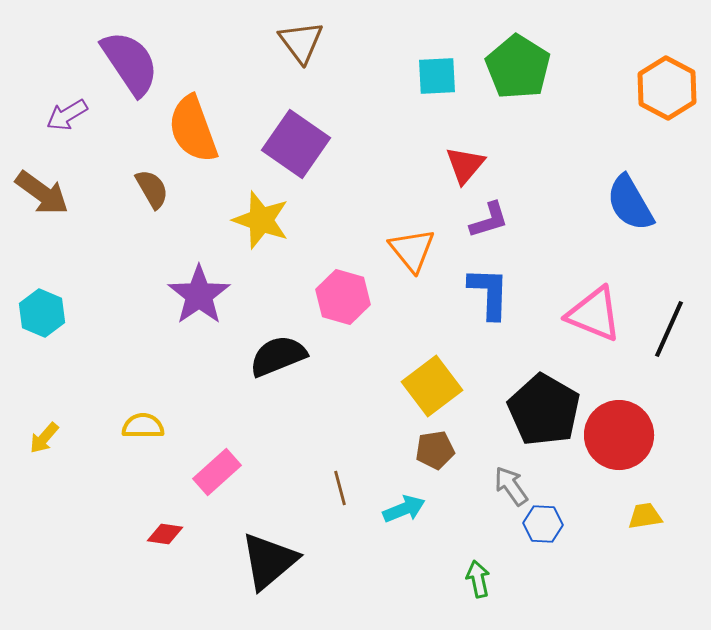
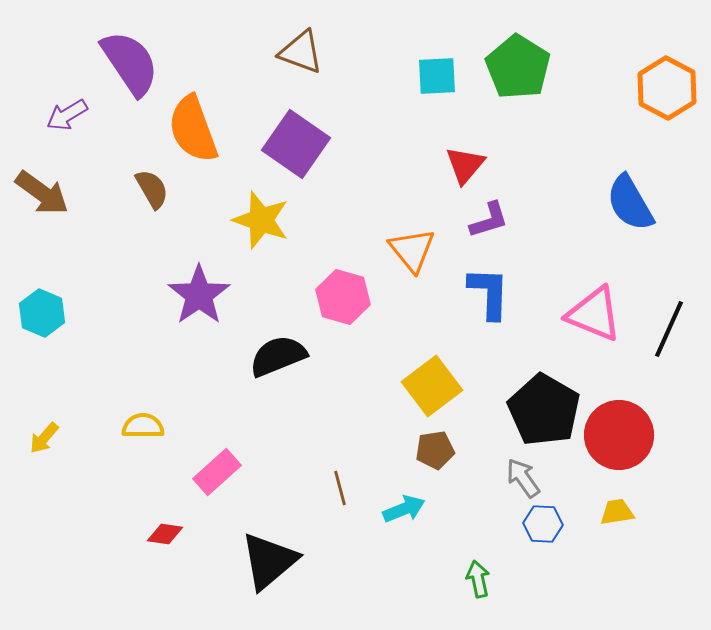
brown triangle: moved 10 px down; rotated 33 degrees counterclockwise
gray arrow: moved 12 px right, 8 px up
yellow trapezoid: moved 28 px left, 4 px up
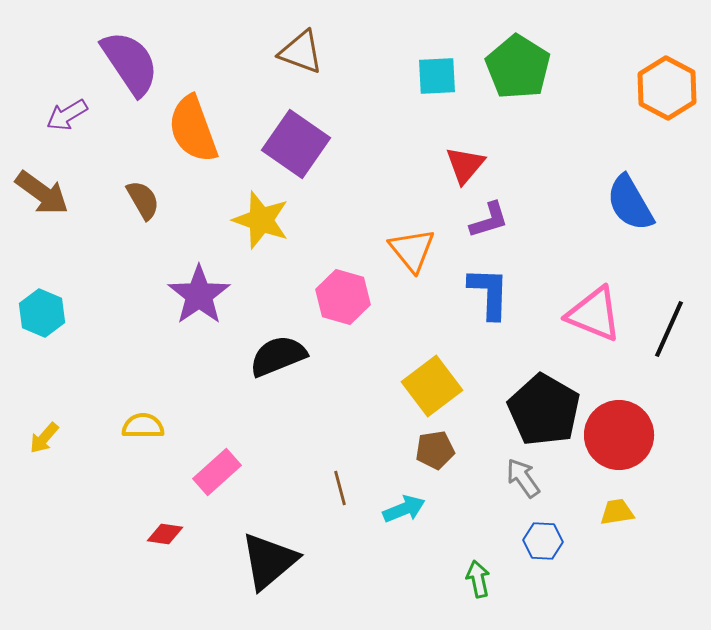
brown semicircle: moved 9 px left, 11 px down
blue hexagon: moved 17 px down
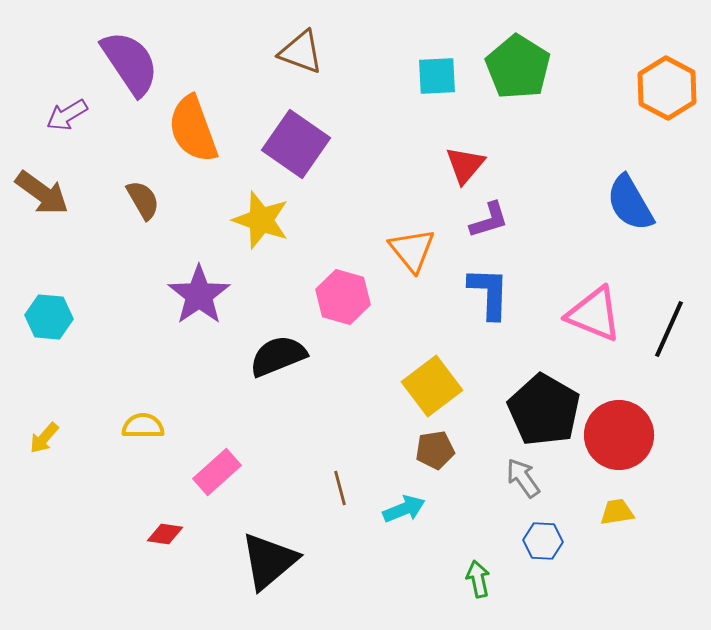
cyan hexagon: moved 7 px right, 4 px down; rotated 18 degrees counterclockwise
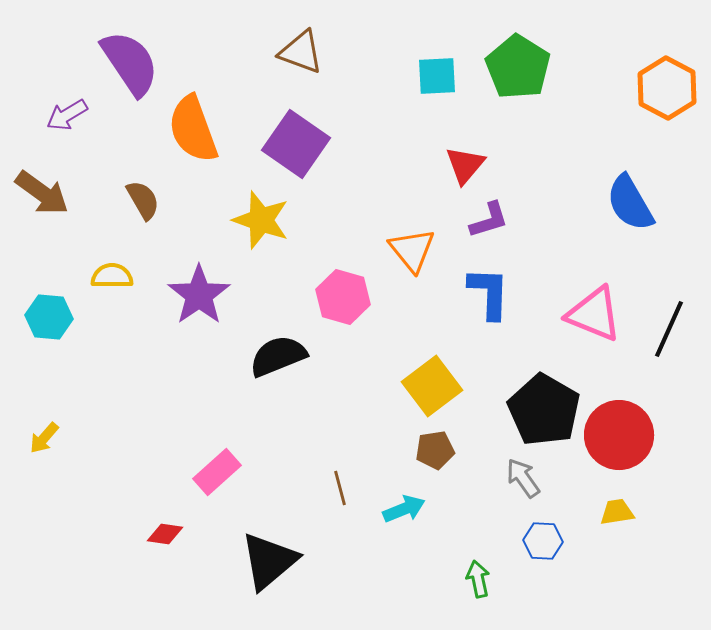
yellow semicircle: moved 31 px left, 150 px up
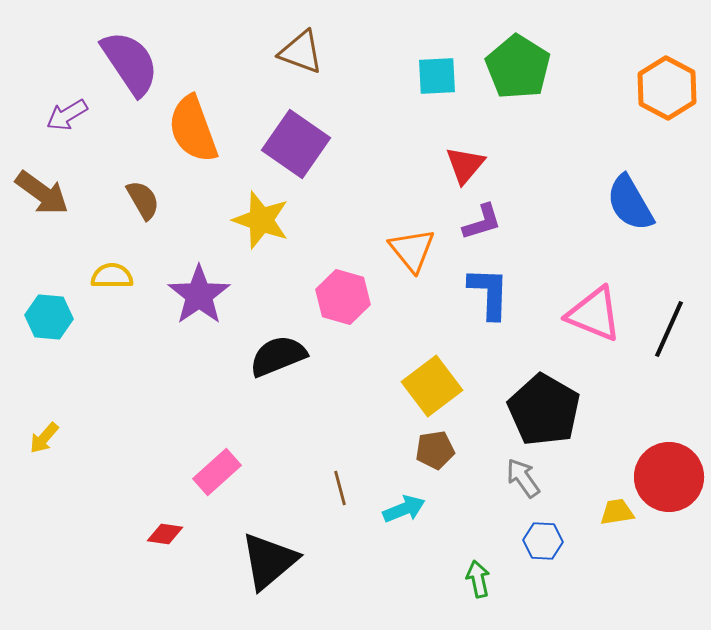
purple L-shape: moved 7 px left, 2 px down
red circle: moved 50 px right, 42 px down
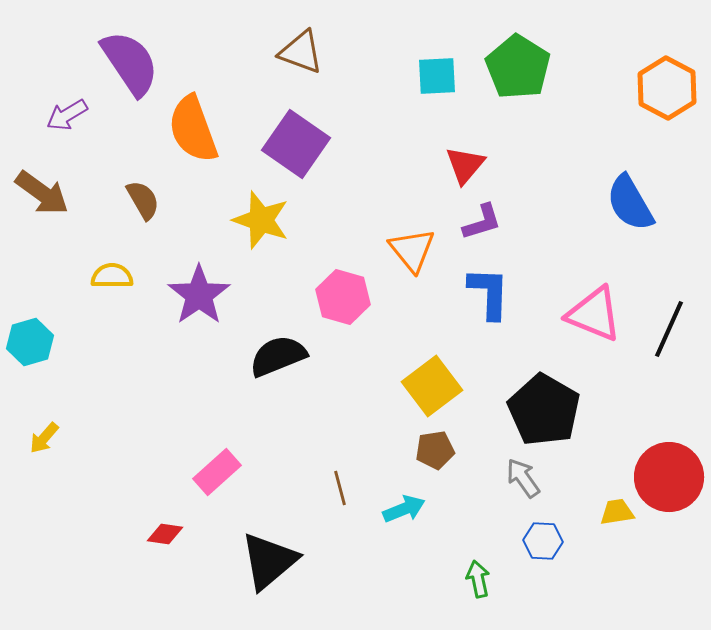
cyan hexagon: moved 19 px left, 25 px down; rotated 21 degrees counterclockwise
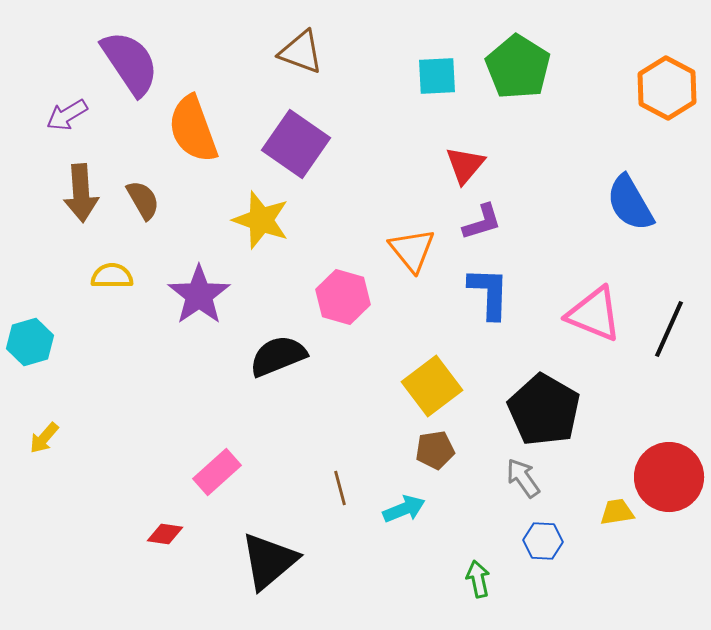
brown arrow: moved 39 px right; rotated 50 degrees clockwise
